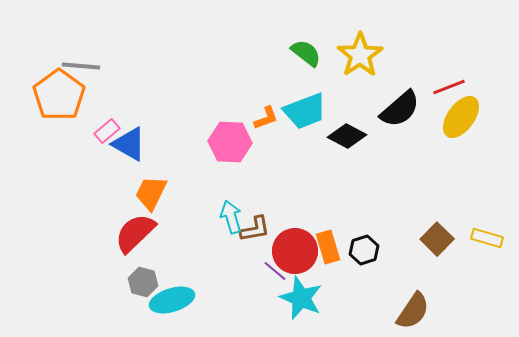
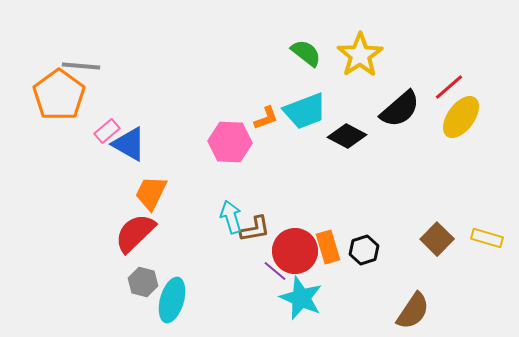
red line: rotated 20 degrees counterclockwise
cyan ellipse: rotated 57 degrees counterclockwise
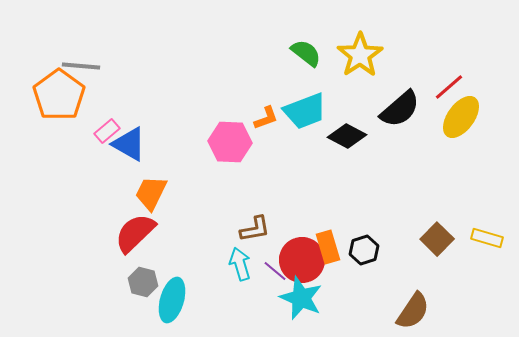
cyan arrow: moved 9 px right, 47 px down
red circle: moved 7 px right, 9 px down
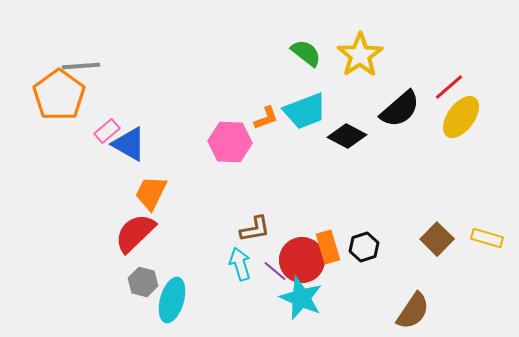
gray line: rotated 9 degrees counterclockwise
black hexagon: moved 3 px up
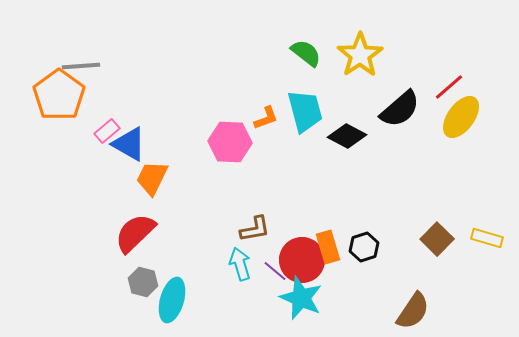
cyan trapezoid: rotated 84 degrees counterclockwise
orange trapezoid: moved 1 px right, 15 px up
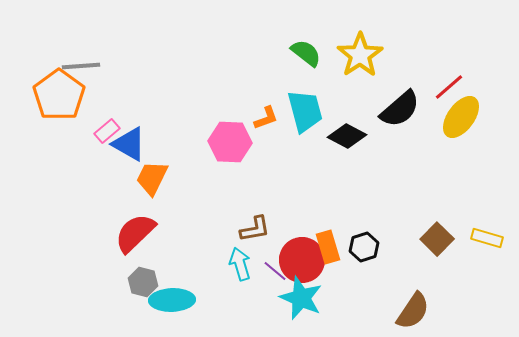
cyan ellipse: rotated 72 degrees clockwise
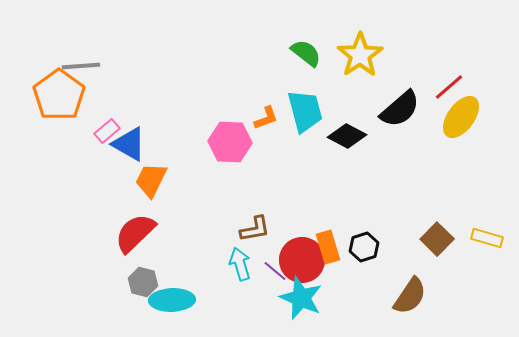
orange trapezoid: moved 1 px left, 2 px down
brown semicircle: moved 3 px left, 15 px up
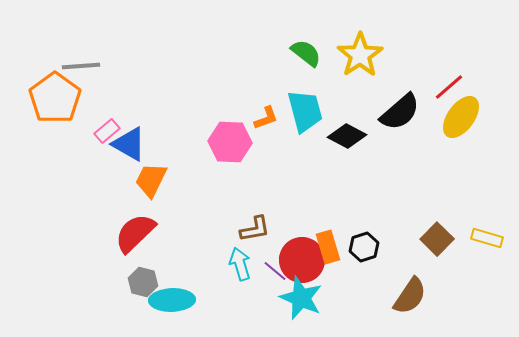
orange pentagon: moved 4 px left, 3 px down
black semicircle: moved 3 px down
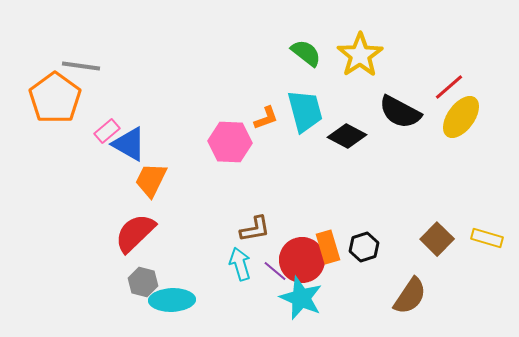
gray line: rotated 12 degrees clockwise
black semicircle: rotated 69 degrees clockwise
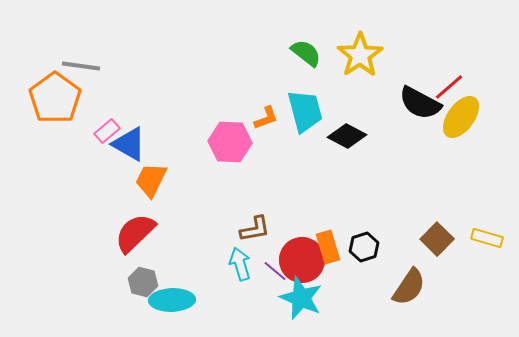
black semicircle: moved 20 px right, 9 px up
brown semicircle: moved 1 px left, 9 px up
